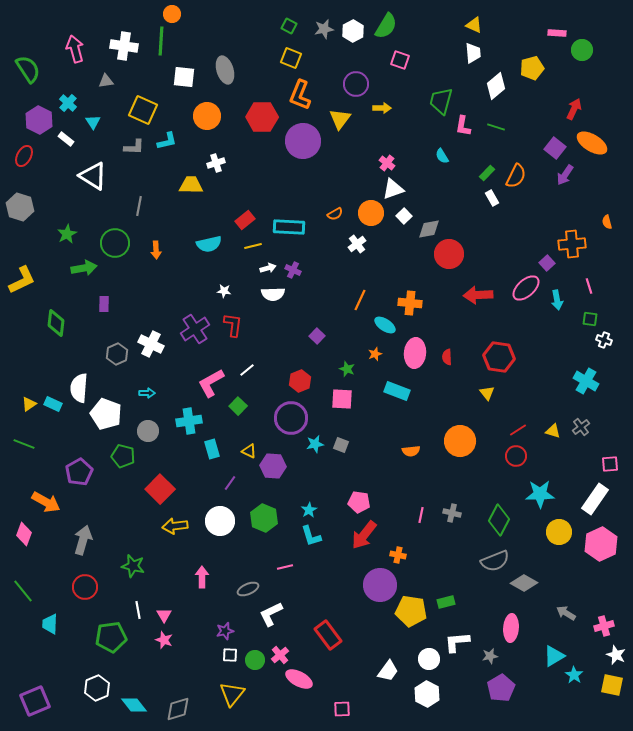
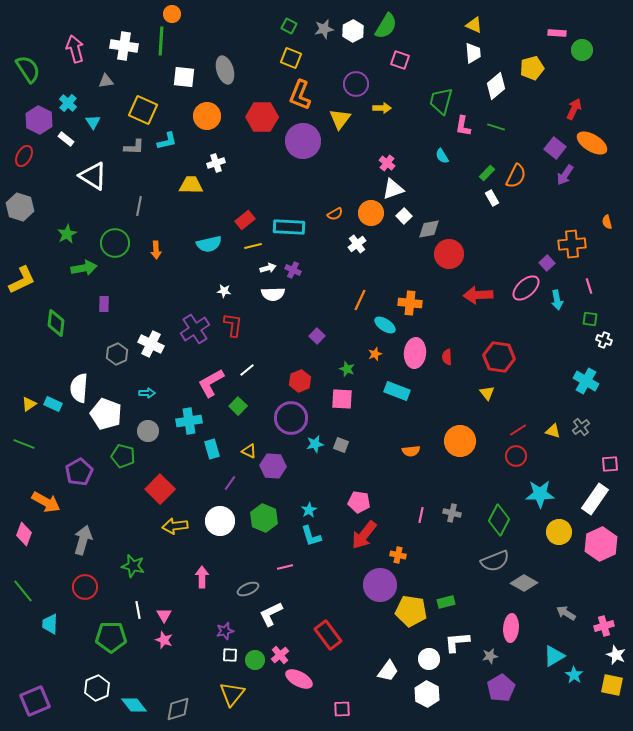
green pentagon at (111, 637): rotated 8 degrees clockwise
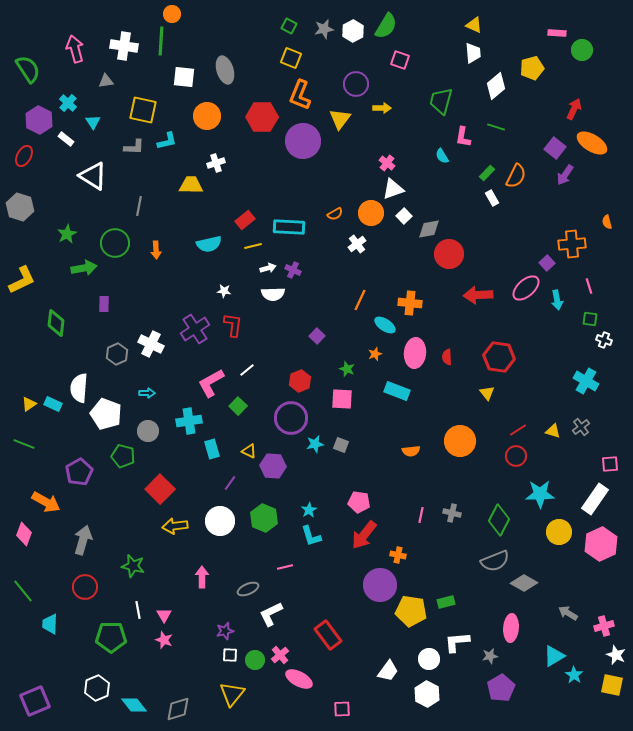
yellow square at (143, 110): rotated 12 degrees counterclockwise
pink L-shape at (463, 126): moved 11 px down
gray arrow at (566, 613): moved 2 px right
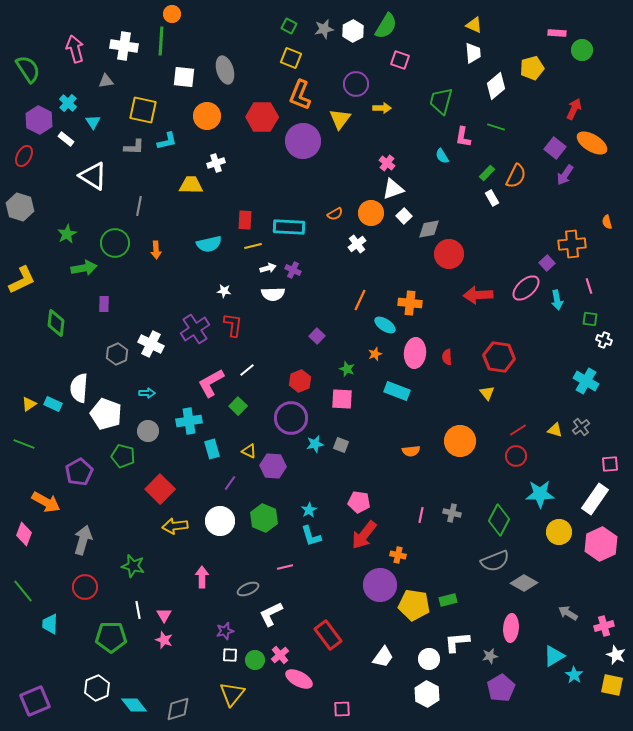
red rectangle at (245, 220): rotated 48 degrees counterclockwise
yellow triangle at (553, 431): moved 2 px right, 1 px up
green rectangle at (446, 602): moved 2 px right, 2 px up
yellow pentagon at (411, 611): moved 3 px right, 6 px up
white trapezoid at (388, 671): moved 5 px left, 14 px up
